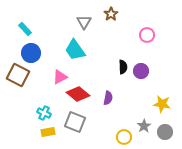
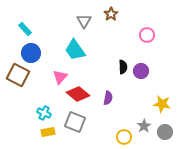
gray triangle: moved 1 px up
pink triangle: rotated 21 degrees counterclockwise
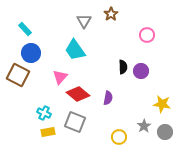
yellow circle: moved 5 px left
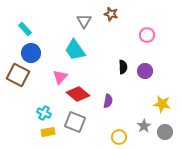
brown star: rotated 24 degrees counterclockwise
purple circle: moved 4 px right
purple semicircle: moved 3 px down
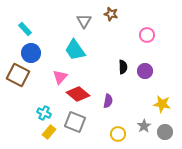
yellow rectangle: moved 1 px right; rotated 40 degrees counterclockwise
yellow circle: moved 1 px left, 3 px up
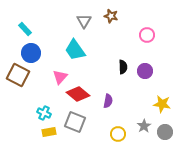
brown star: moved 2 px down
yellow rectangle: rotated 40 degrees clockwise
